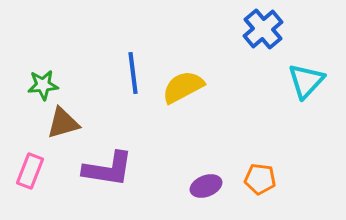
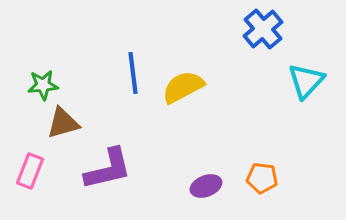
purple L-shape: rotated 22 degrees counterclockwise
orange pentagon: moved 2 px right, 1 px up
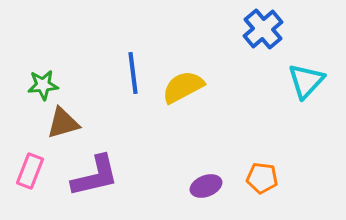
purple L-shape: moved 13 px left, 7 px down
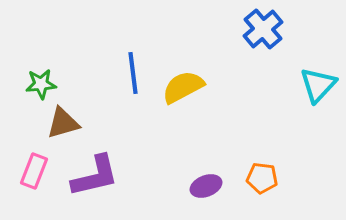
cyan triangle: moved 12 px right, 4 px down
green star: moved 2 px left, 1 px up
pink rectangle: moved 4 px right
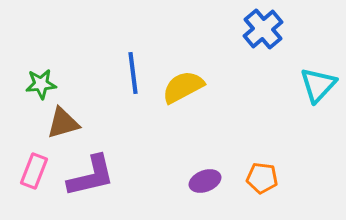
purple L-shape: moved 4 px left
purple ellipse: moved 1 px left, 5 px up
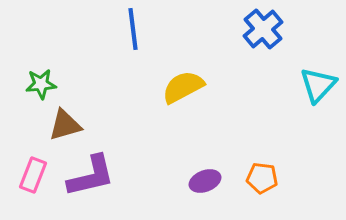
blue line: moved 44 px up
brown triangle: moved 2 px right, 2 px down
pink rectangle: moved 1 px left, 4 px down
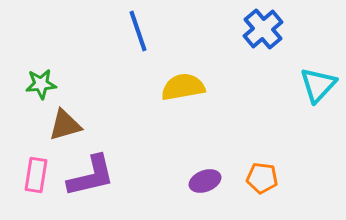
blue line: moved 5 px right, 2 px down; rotated 12 degrees counterclockwise
yellow semicircle: rotated 18 degrees clockwise
pink rectangle: moved 3 px right; rotated 12 degrees counterclockwise
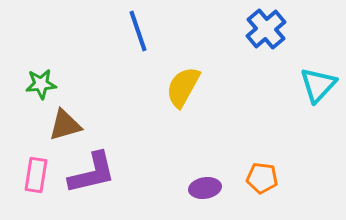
blue cross: moved 3 px right
yellow semicircle: rotated 51 degrees counterclockwise
purple L-shape: moved 1 px right, 3 px up
purple ellipse: moved 7 px down; rotated 12 degrees clockwise
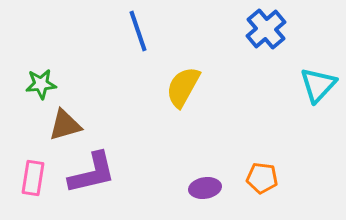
pink rectangle: moved 3 px left, 3 px down
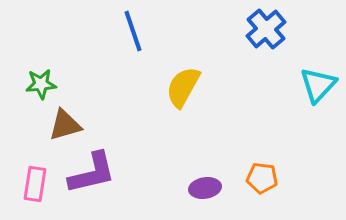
blue line: moved 5 px left
pink rectangle: moved 2 px right, 6 px down
